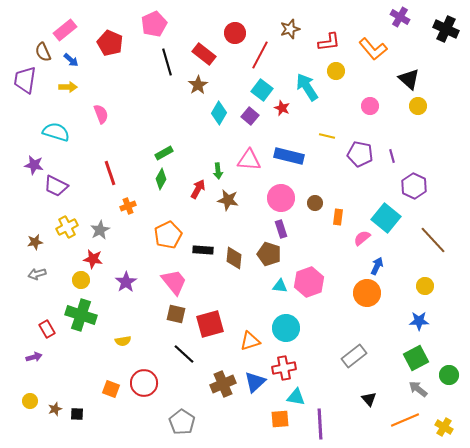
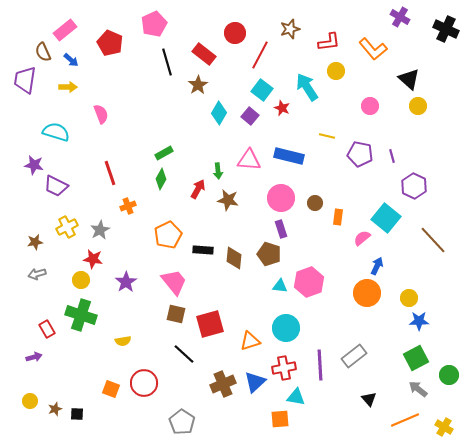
yellow circle at (425, 286): moved 16 px left, 12 px down
purple line at (320, 424): moved 59 px up
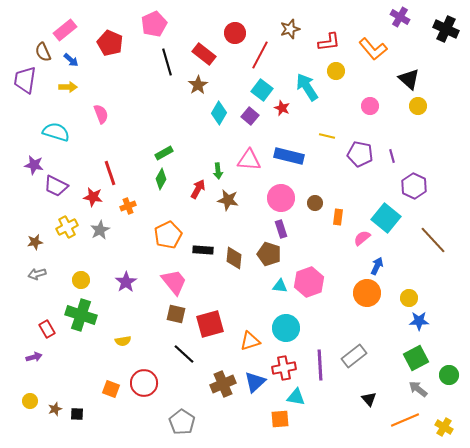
red star at (93, 259): moved 62 px up
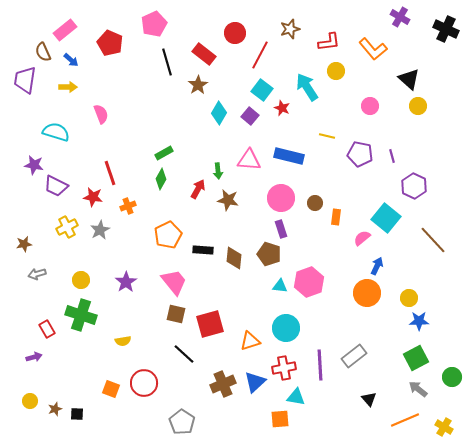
orange rectangle at (338, 217): moved 2 px left
brown star at (35, 242): moved 11 px left, 2 px down
green circle at (449, 375): moved 3 px right, 2 px down
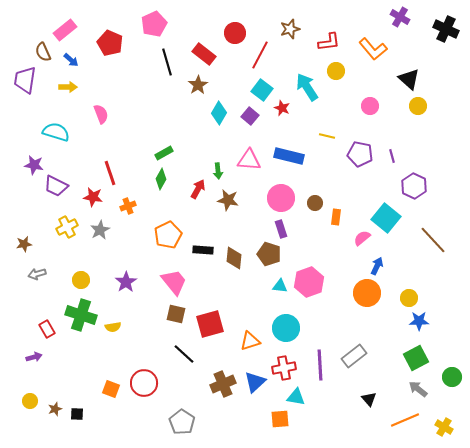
yellow semicircle at (123, 341): moved 10 px left, 14 px up
